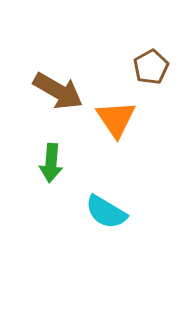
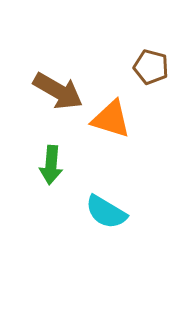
brown pentagon: rotated 28 degrees counterclockwise
orange triangle: moved 5 px left; rotated 39 degrees counterclockwise
green arrow: moved 2 px down
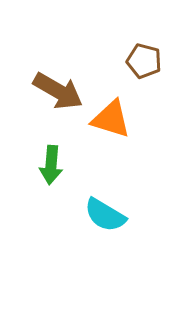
brown pentagon: moved 7 px left, 6 px up
cyan semicircle: moved 1 px left, 3 px down
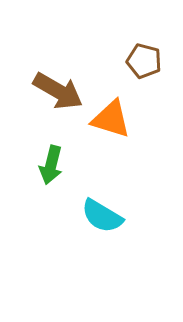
green arrow: rotated 9 degrees clockwise
cyan semicircle: moved 3 px left, 1 px down
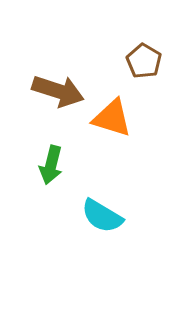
brown pentagon: rotated 16 degrees clockwise
brown arrow: rotated 12 degrees counterclockwise
orange triangle: moved 1 px right, 1 px up
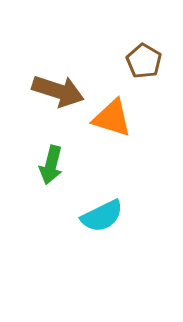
cyan semicircle: rotated 57 degrees counterclockwise
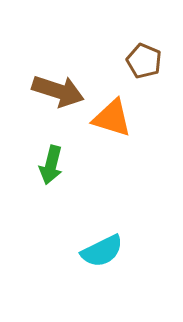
brown pentagon: rotated 8 degrees counterclockwise
cyan semicircle: moved 35 px down
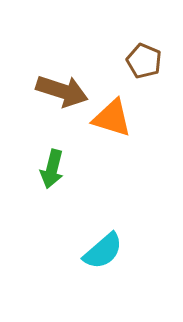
brown arrow: moved 4 px right
green arrow: moved 1 px right, 4 px down
cyan semicircle: moved 1 px right; rotated 15 degrees counterclockwise
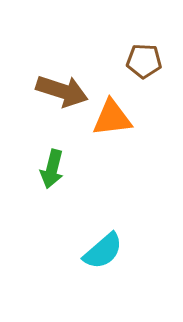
brown pentagon: rotated 20 degrees counterclockwise
orange triangle: rotated 24 degrees counterclockwise
